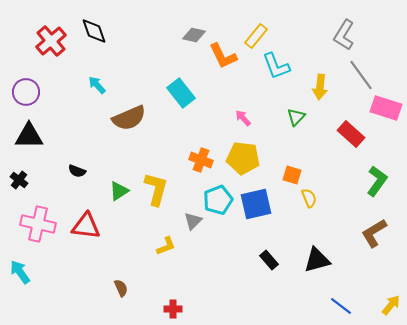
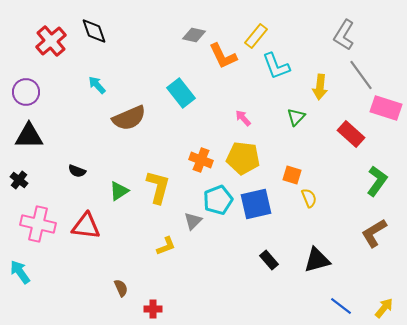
yellow L-shape at (156, 189): moved 2 px right, 2 px up
yellow arrow at (391, 305): moved 7 px left, 3 px down
red cross at (173, 309): moved 20 px left
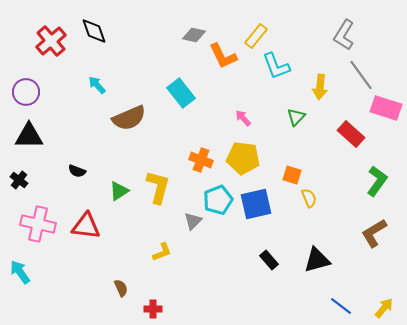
yellow L-shape at (166, 246): moved 4 px left, 6 px down
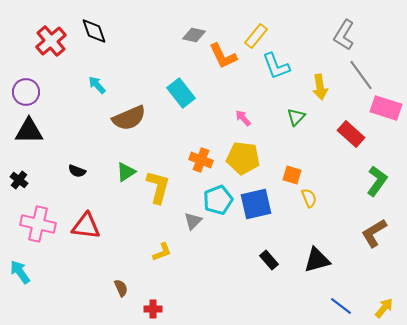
yellow arrow at (320, 87): rotated 15 degrees counterclockwise
black triangle at (29, 136): moved 5 px up
green triangle at (119, 191): moved 7 px right, 19 px up
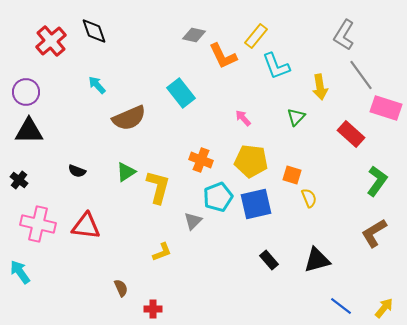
yellow pentagon at (243, 158): moved 8 px right, 3 px down
cyan pentagon at (218, 200): moved 3 px up
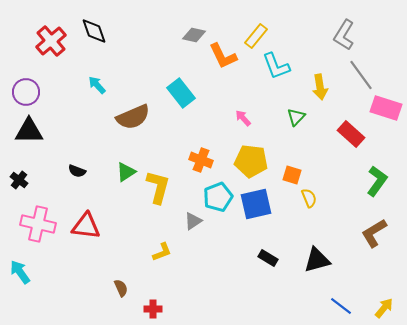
brown semicircle at (129, 118): moved 4 px right, 1 px up
gray triangle at (193, 221): rotated 12 degrees clockwise
black rectangle at (269, 260): moved 1 px left, 2 px up; rotated 18 degrees counterclockwise
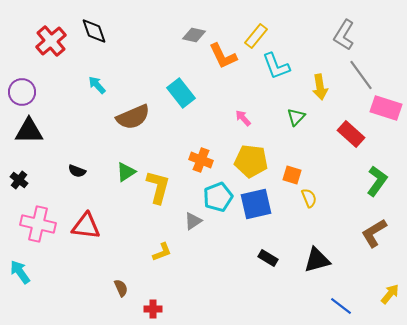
purple circle at (26, 92): moved 4 px left
yellow arrow at (384, 308): moved 6 px right, 14 px up
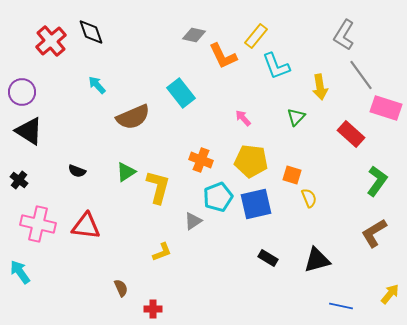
black diamond at (94, 31): moved 3 px left, 1 px down
black triangle at (29, 131): rotated 32 degrees clockwise
blue line at (341, 306): rotated 25 degrees counterclockwise
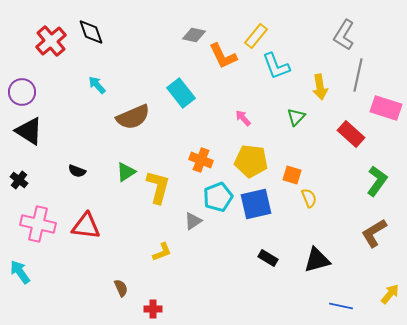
gray line at (361, 75): moved 3 px left; rotated 48 degrees clockwise
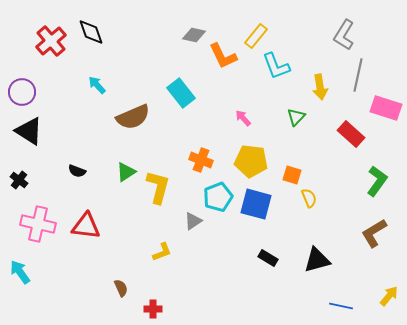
blue square at (256, 204): rotated 28 degrees clockwise
yellow arrow at (390, 294): moved 1 px left, 2 px down
